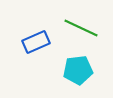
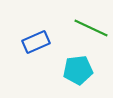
green line: moved 10 px right
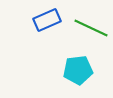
blue rectangle: moved 11 px right, 22 px up
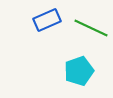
cyan pentagon: moved 1 px right, 1 px down; rotated 12 degrees counterclockwise
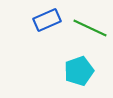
green line: moved 1 px left
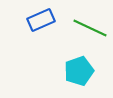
blue rectangle: moved 6 px left
